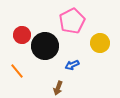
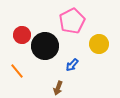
yellow circle: moved 1 px left, 1 px down
blue arrow: rotated 24 degrees counterclockwise
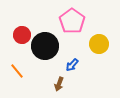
pink pentagon: rotated 10 degrees counterclockwise
brown arrow: moved 1 px right, 4 px up
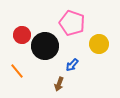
pink pentagon: moved 2 px down; rotated 15 degrees counterclockwise
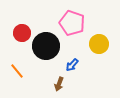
red circle: moved 2 px up
black circle: moved 1 px right
